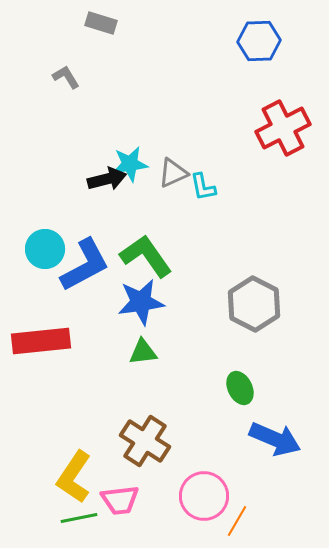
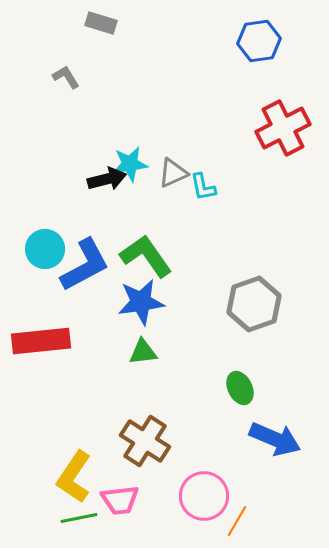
blue hexagon: rotated 6 degrees counterclockwise
gray hexagon: rotated 14 degrees clockwise
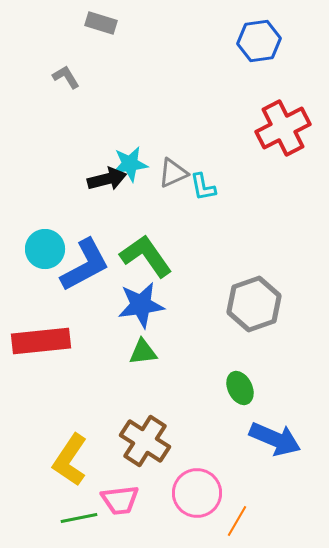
blue star: moved 3 px down
yellow L-shape: moved 4 px left, 17 px up
pink circle: moved 7 px left, 3 px up
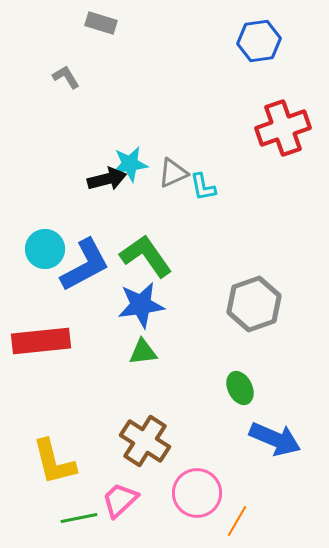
red cross: rotated 8 degrees clockwise
yellow L-shape: moved 16 px left, 2 px down; rotated 48 degrees counterclockwise
pink trapezoid: rotated 144 degrees clockwise
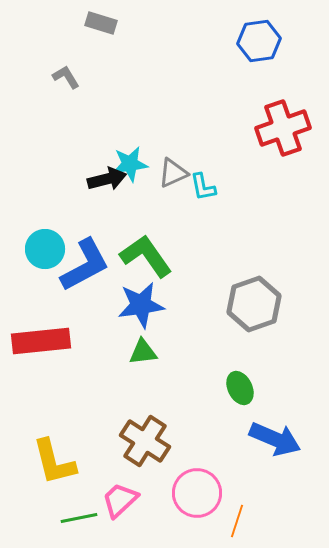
orange line: rotated 12 degrees counterclockwise
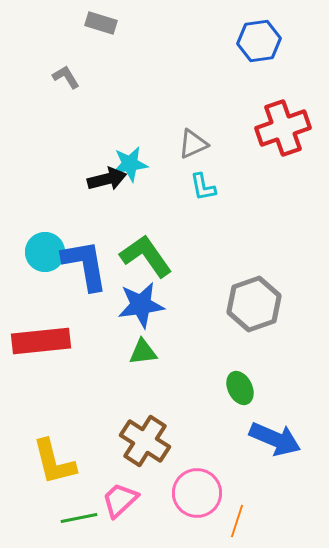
gray triangle: moved 20 px right, 29 px up
cyan circle: moved 3 px down
blue L-shape: rotated 72 degrees counterclockwise
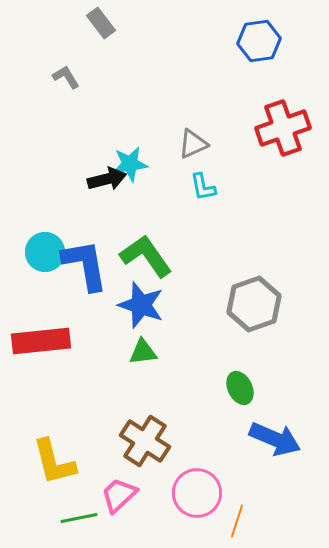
gray rectangle: rotated 36 degrees clockwise
blue star: rotated 27 degrees clockwise
pink trapezoid: moved 1 px left, 5 px up
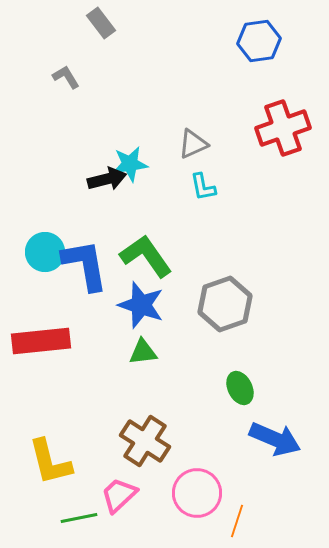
gray hexagon: moved 29 px left
yellow L-shape: moved 4 px left
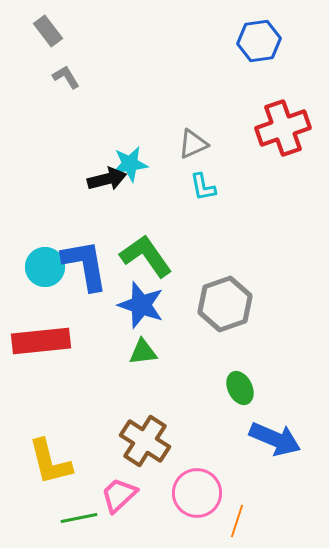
gray rectangle: moved 53 px left, 8 px down
cyan circle: moved 15 px down
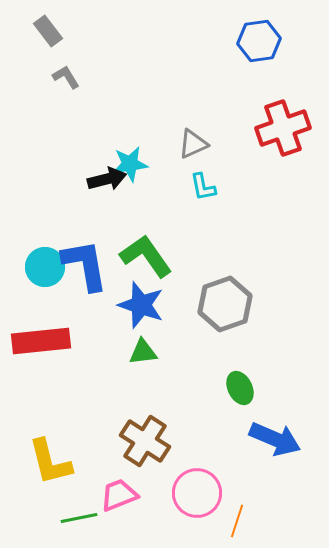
pink trapezoid: rotated 21 degrees clockwise
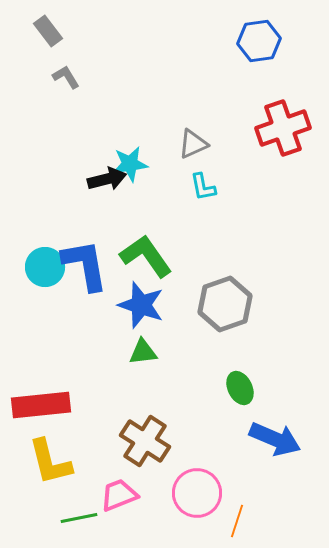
red rectangle: moved 64 px down
